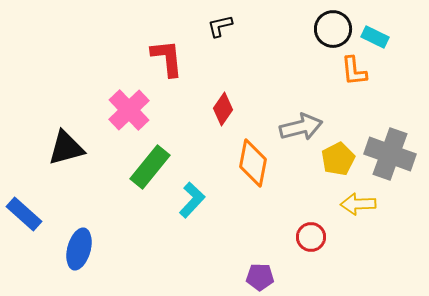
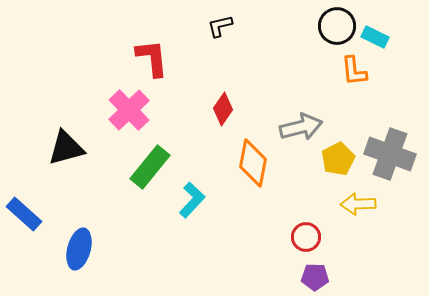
black circle: moved 4 px right, 3 px up
red L-shape: moved 15 px left
red circle: moved 5 px left
purple pentagon: moved 55 px right
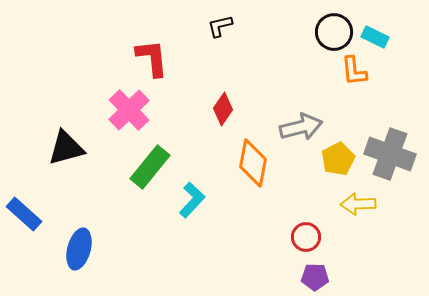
black circle: moved 3 px left, 6 px down
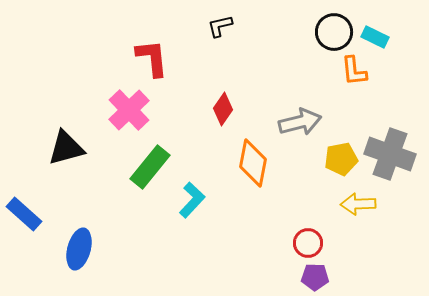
gray arrow: moved 1 px left, 5 px up
yellow pentagon: moved 3 px right; rotated 16 degrees clockwise
red circle: moved 2 px right, 6 px down
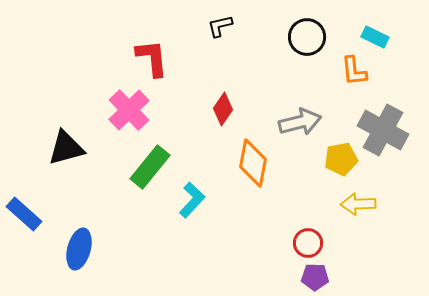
black circle: moved 27 px left, 5 px down
gray cross: moved 7 px left, 24 px up; rotated 9 degrees clockwise
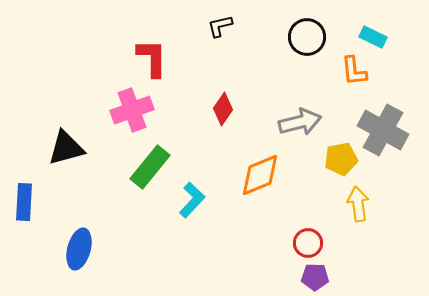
cyan rectangle: moved 2 px left
red L-shape: rotated 6 degrees clockwise
pink cross: moved 3 px right; rotated 24 degrees clockwise
orange diamond: moved 7 px right, 12 px down; rotated 57 degrees clockwise
yellow arrow: rotated 84 degrees clockwise
blue rectangle: moved 12 px up; rotated 51 degrees clockwise
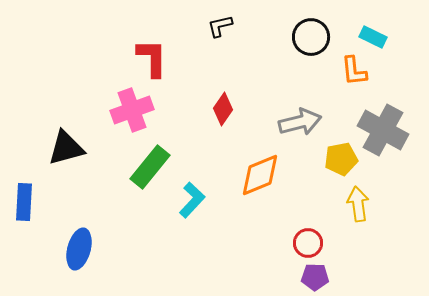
black circle: moved 4 px right
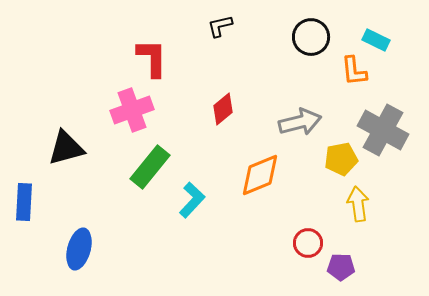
cyan rectangle: moved 3 px right, 3 px down
red diamond: rotated 16 degrees clockwise
purple pentagon: moved 26 px right, 10 px up
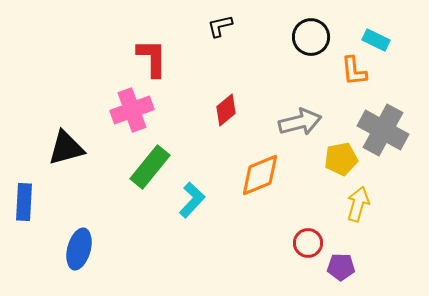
red diamond: moved 3 px right, 1 px down
yellow arrow: rotated 24 degrees clockwise
